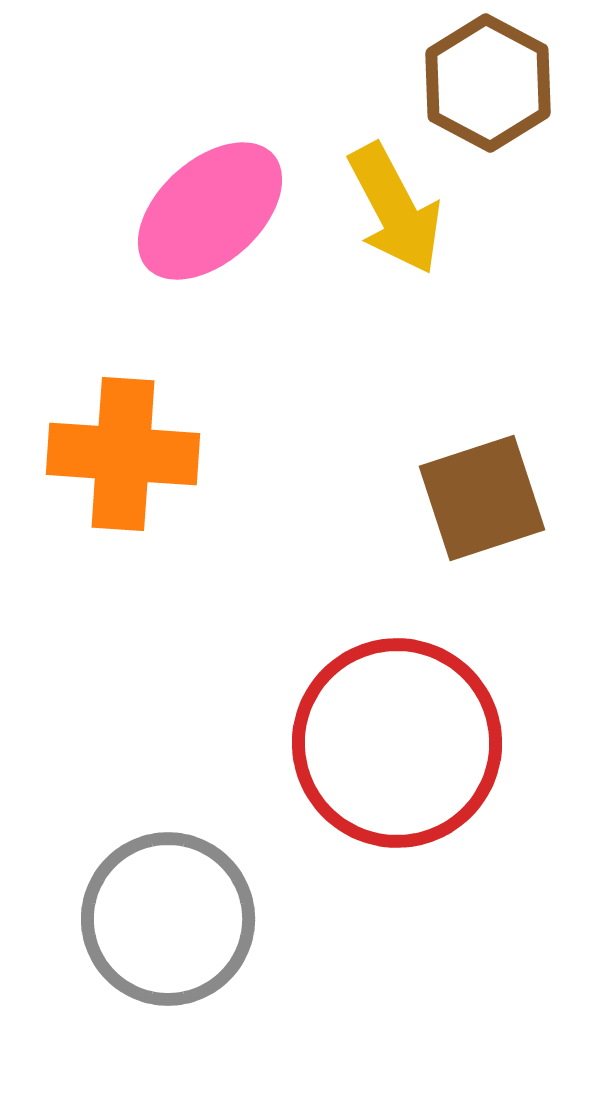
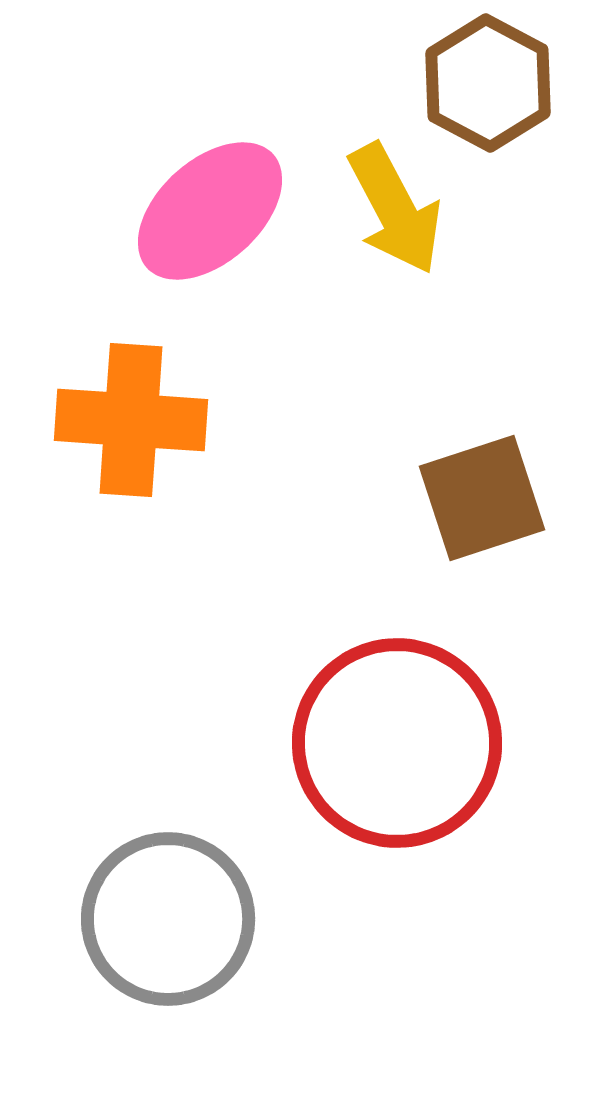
orange cross: moved 8 px right, 34 px up
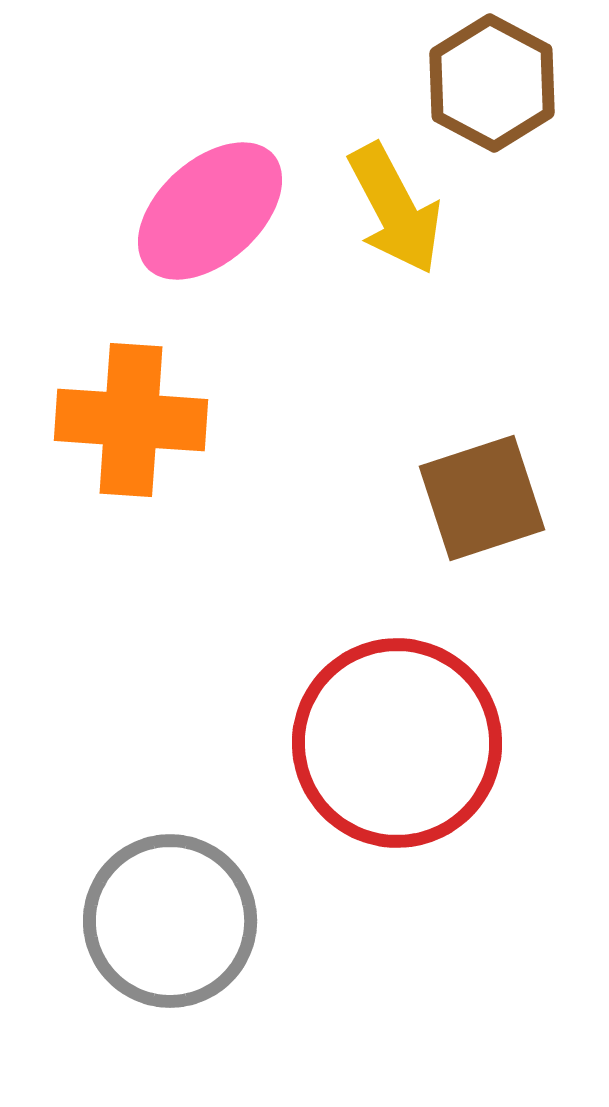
brown hexagon: moved 4 px right
gray circle: moved 2 px right, 2 px down
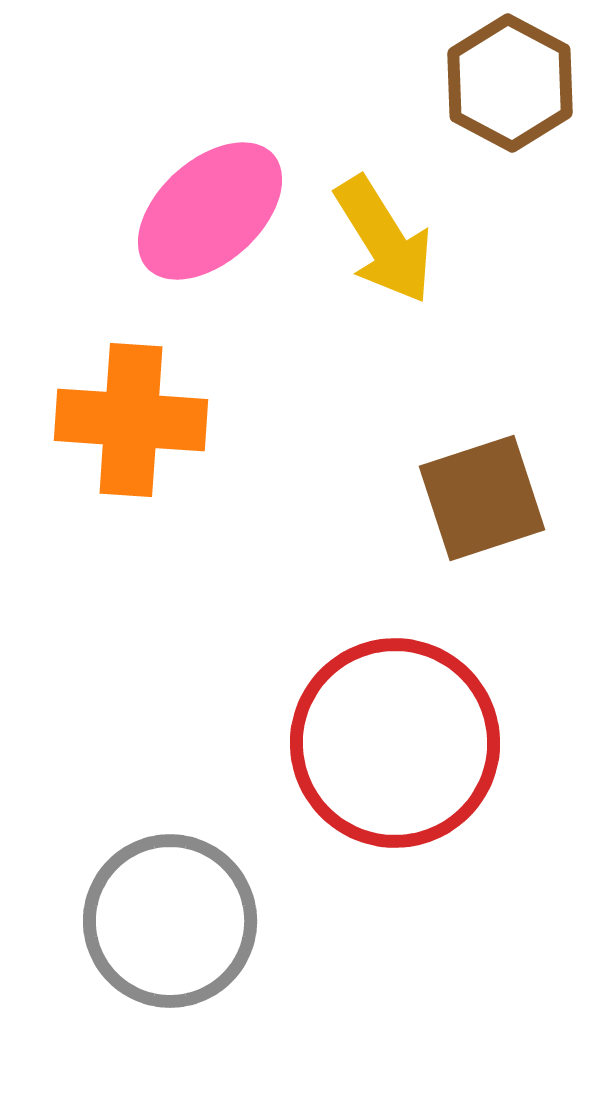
brown hexagon: moved 18 px right
yellow arrow: moved 11 px left, 31 px down; rotated 4 degrees counterclockwise
red circle: moved 2 px left
